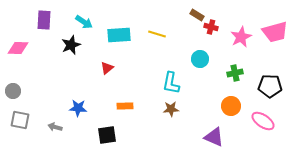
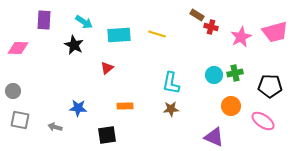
black star: moved 3 px right; rotated 24 degrees counterclockwise
cyan circle: moved 14 px right, 16 px down
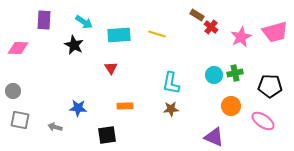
red cross: rotated 24 degrees clockwise
red triangle: moved 4 px right; rotated 24 degrees counterclockwise
